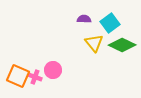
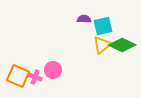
cyan square: moved 7 px left, 3 px down; rotated 24 degrees clockwise
yellow triangle: moved 8 px right, 2 px down; rotated 30 degrees clockwise
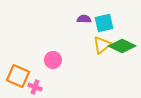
cyan square: moved 1 px right, 3 px up
green diamond: moved 1 px down
pink circle: moved 10 px up
pink cross: moved 10 px down
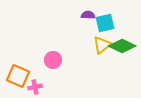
purple semicircle: moved 4 px right, 4 px up
cyan square: moved 1 px right
pink cross: rotated 32 degrees counterclockwise
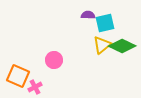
pink circle: moved 1 px right
pink cross: rotated 16 degrees counterclockwise
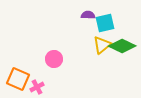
pink circle: moved 1 px up
orange square: moved 3 px down
pink cross: moved 2 px right
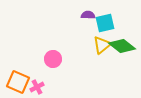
green diamond: rotated 12 degrees clockwise
pink circle: moved 1 px left
orange square: moved 3 px down
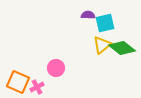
green diamond: moved 2 px down
pink circle: moved 3 px right, 9 px down
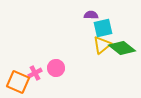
purple semicircle: moved 3 px right
cyan square: moved 2 px left, 5 px down
pink cross: moved 2 px left, 14 px up
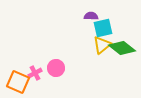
purple semicircle: moved 1 px down
